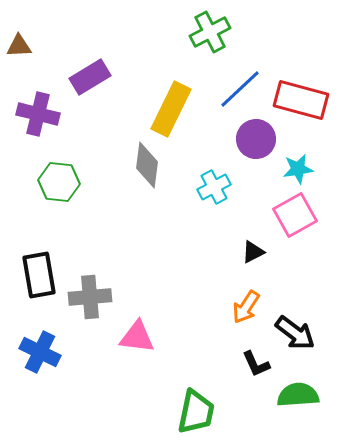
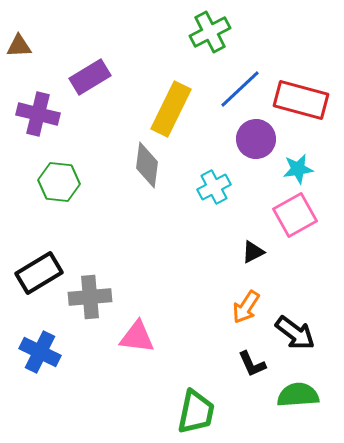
black rectangle: moved 2 px up; rotated 69 degrees clockwise
black L-shape: moved 4 px left
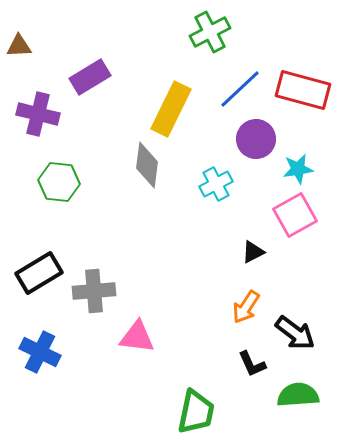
red rectangle: moved 2 px right, 10 px up
cyan cross: moved 2 px right, 3 px up
gray cross: moved 4 px right, 6 px up
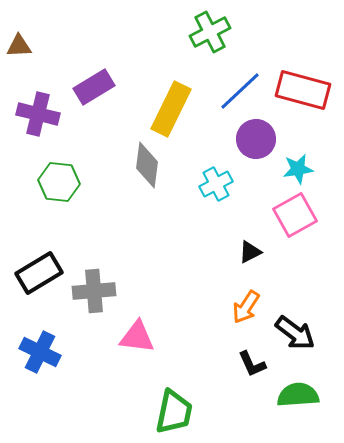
purple rectangle: moved 4 px right, 10 px down
blue line: moved 2 px down
black triangle: moved 3 px left
green trapezoid: moved 22 px left
